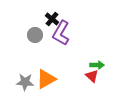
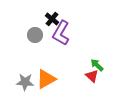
green arrow: rotated 136 degrees counterclockwise
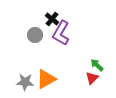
red triangle: moved 2 px down; rotated 32 degrees clockwise
